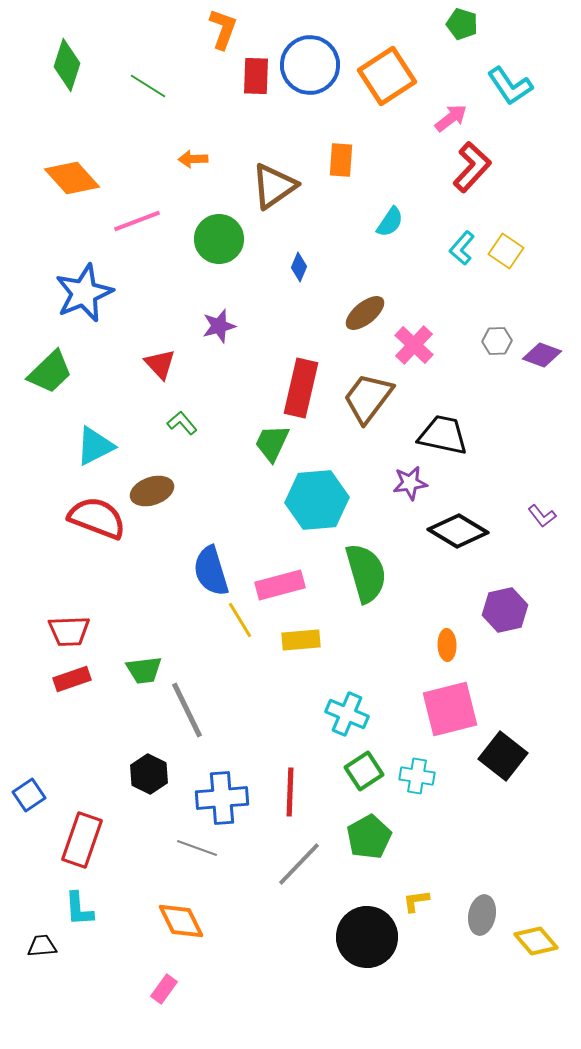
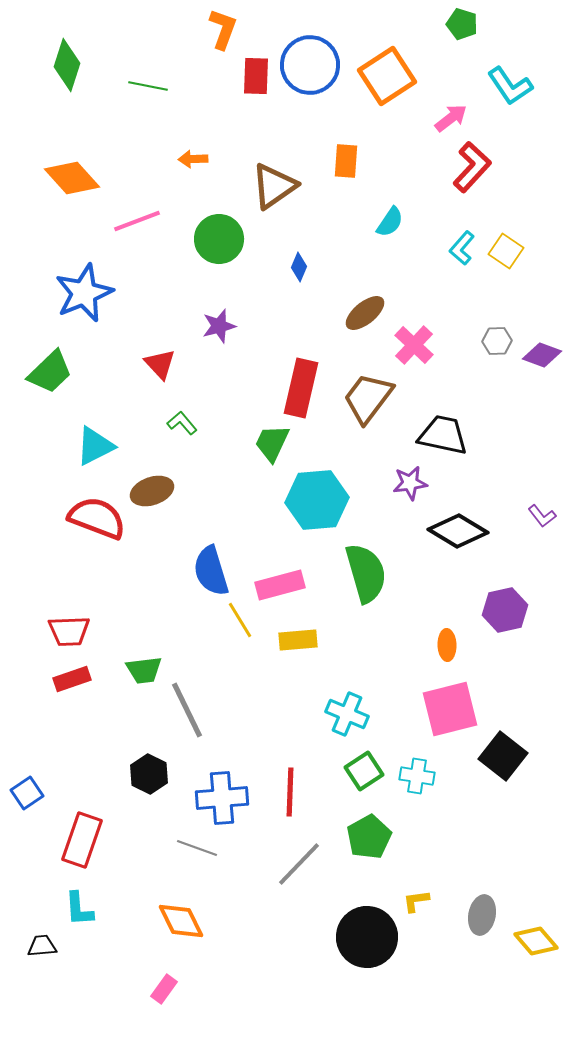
green line at (148, 86): rotated 21 degrees counterclockwise
orange rectangle at (341, 160): moved 5 px right, 1 px down
yellow rectangle at (301, 640): moved 3 px left
blue square at (29, 795): moved 2 px left, 2 px up
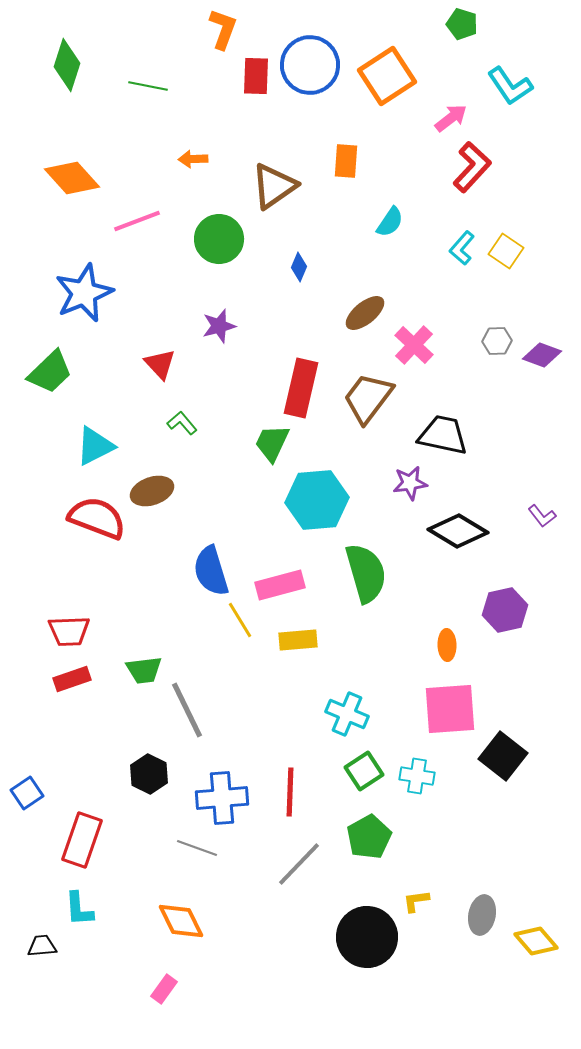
pink square at (450, 709): rotated 10 degrees clockwise
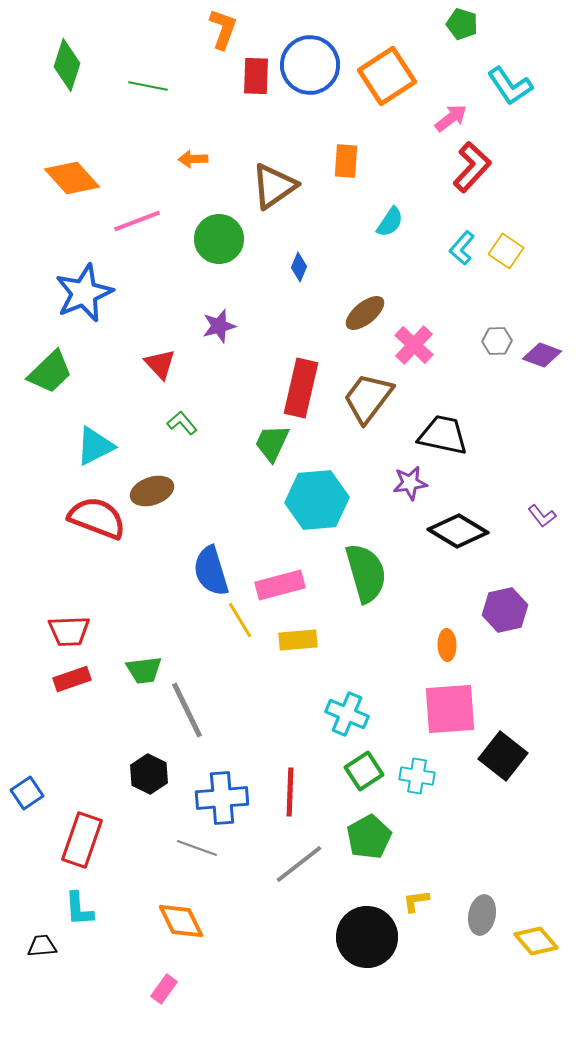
gray line at (299, 864): rotated 8 degrees clockwise
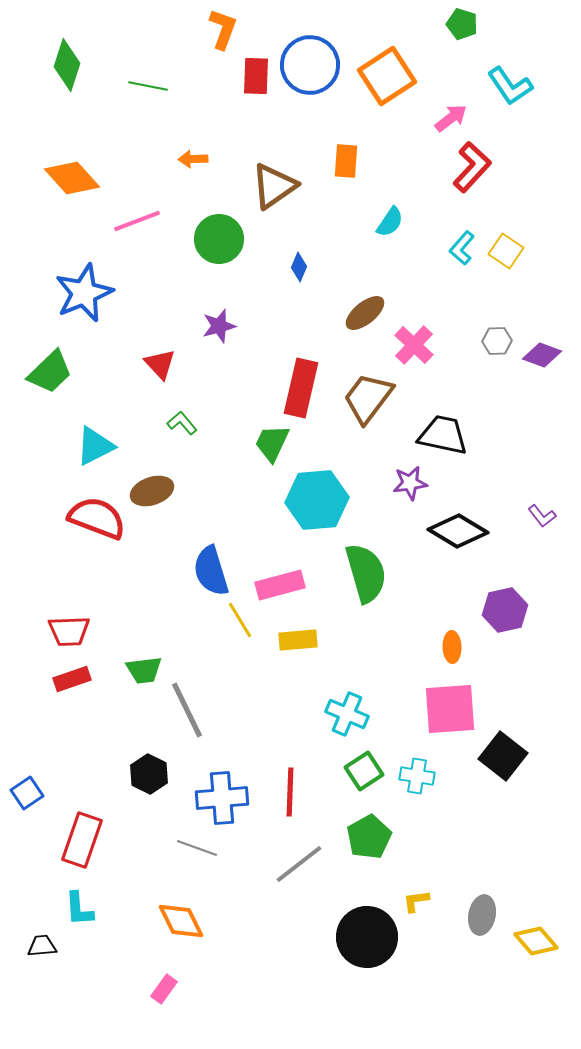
orange ellipse at (447, 645): moved 5 px right, 2 px down
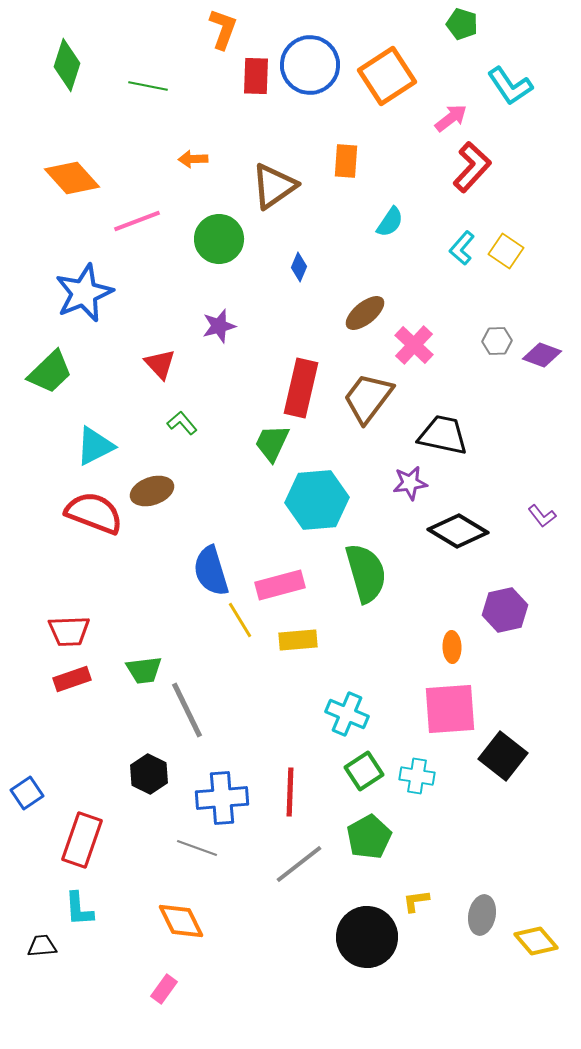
red semicircle at (97, 518): moved 3 px left, 5 px up
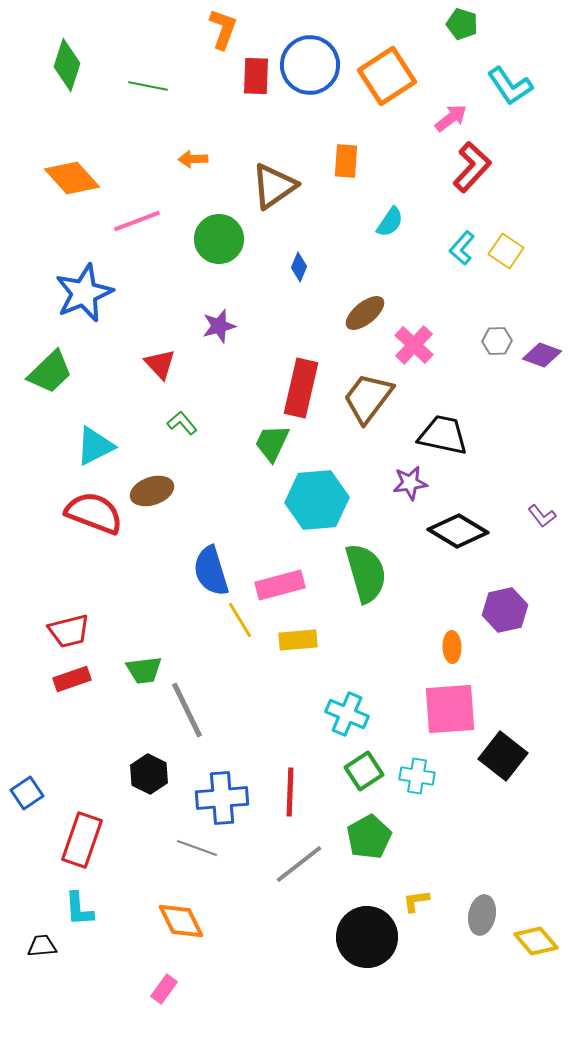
red trapezoid at (69, 631): rotated 12 degrees counterclockwise
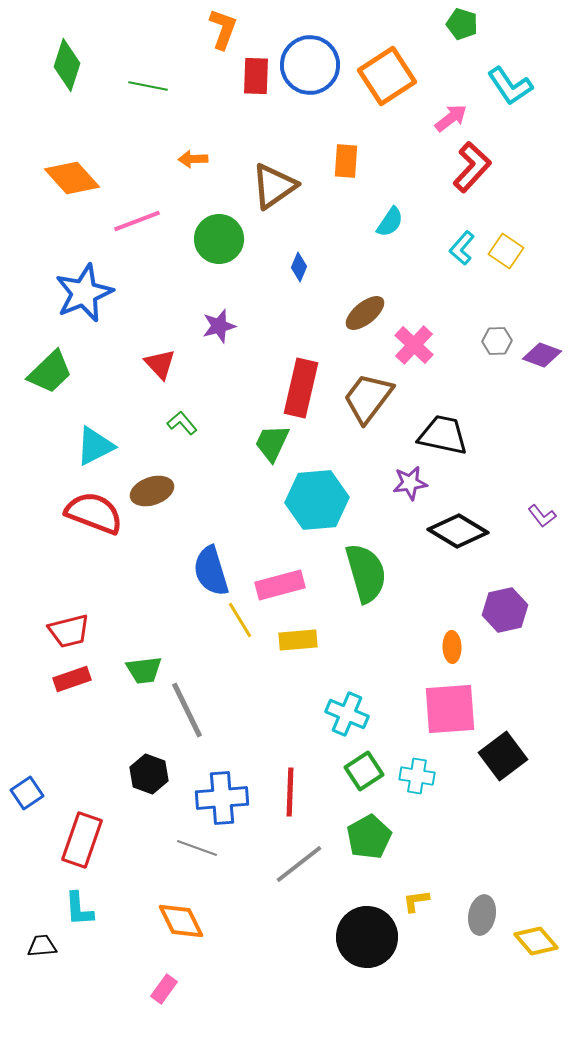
black square at (503, 756): rotated 15 degrees clockwise
black hexagon at (149, 774): rotated 6 degrees counterclockwise
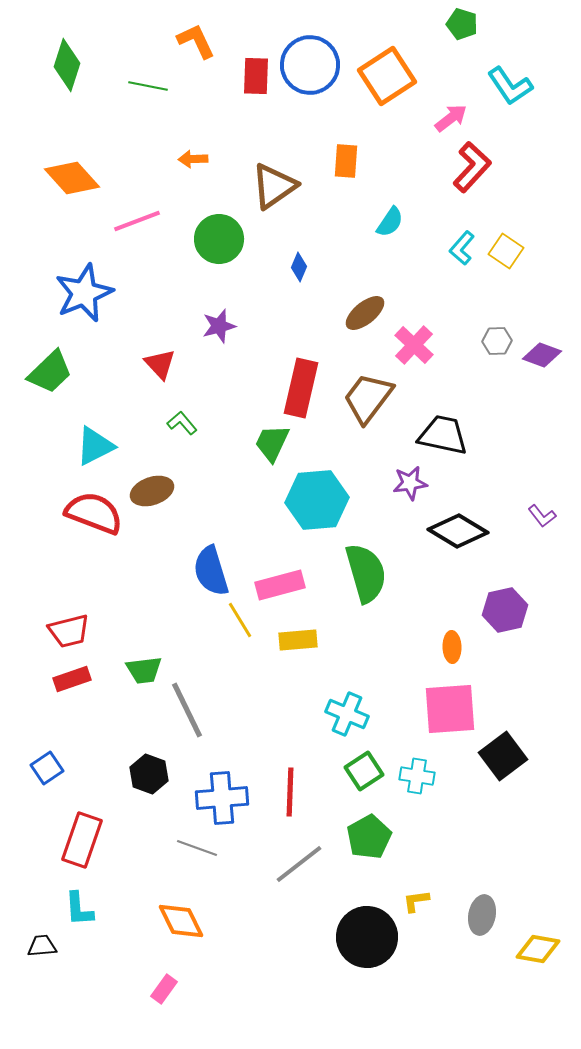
orange L-shape at (223, 29): moved 27 px left, 12 px down; rotated 45 degrees counterclockwise
blue square at (27, 793): moved 20 px right, 25 px up
yellow diamond at (536, 941): moved 2 px right, 8 px down; rotated 39 degrees counterclockwise
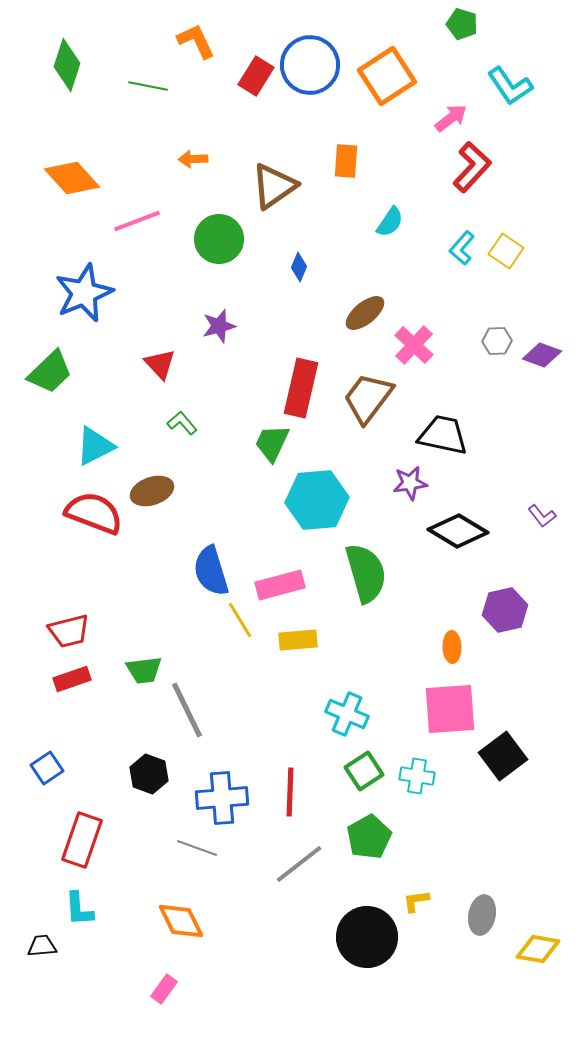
red rectangle at (256, 76): rotated 30 degrees clockwise
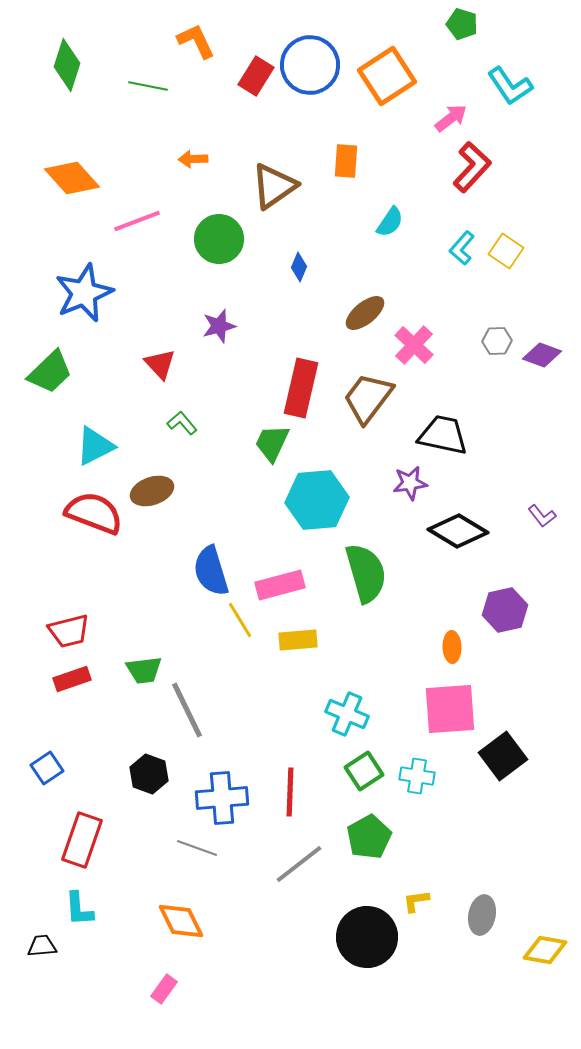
yellow diamond at (538, 949): moved 7 px right, 1 px down
